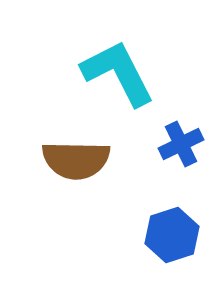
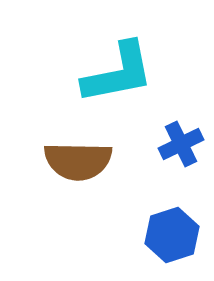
cyan L-shape: rotated 106 degrees clockwise
brown semicircle: moved 2 px right, 1 px down
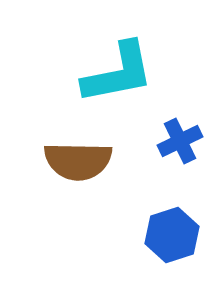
blue cross: moved 1 px left, 3 px up
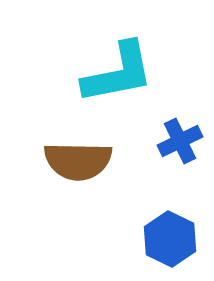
blue hexagon: moved 2 px left, 4 px down; rotated 16 degrees counterclockwise
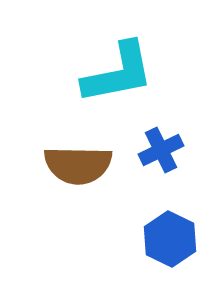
blue cross: moved 19 px left, 9 px down
brown semicircle: moved 4 px down
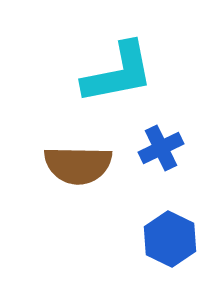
blue cross: moved 2 px up
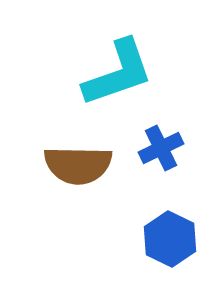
cyan L-shape: rotated 8 degrees counterclockwise
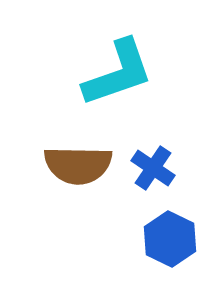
blue cross: moved 8 px left, 20 px down; rotated 30 degrees counterclockwise
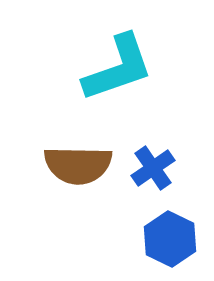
cyan L-shape: moved 5 px up
blue cross: rotated 21 degrees clockwise
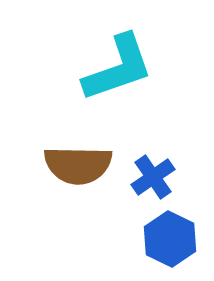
blue cross: moved 9 px down
